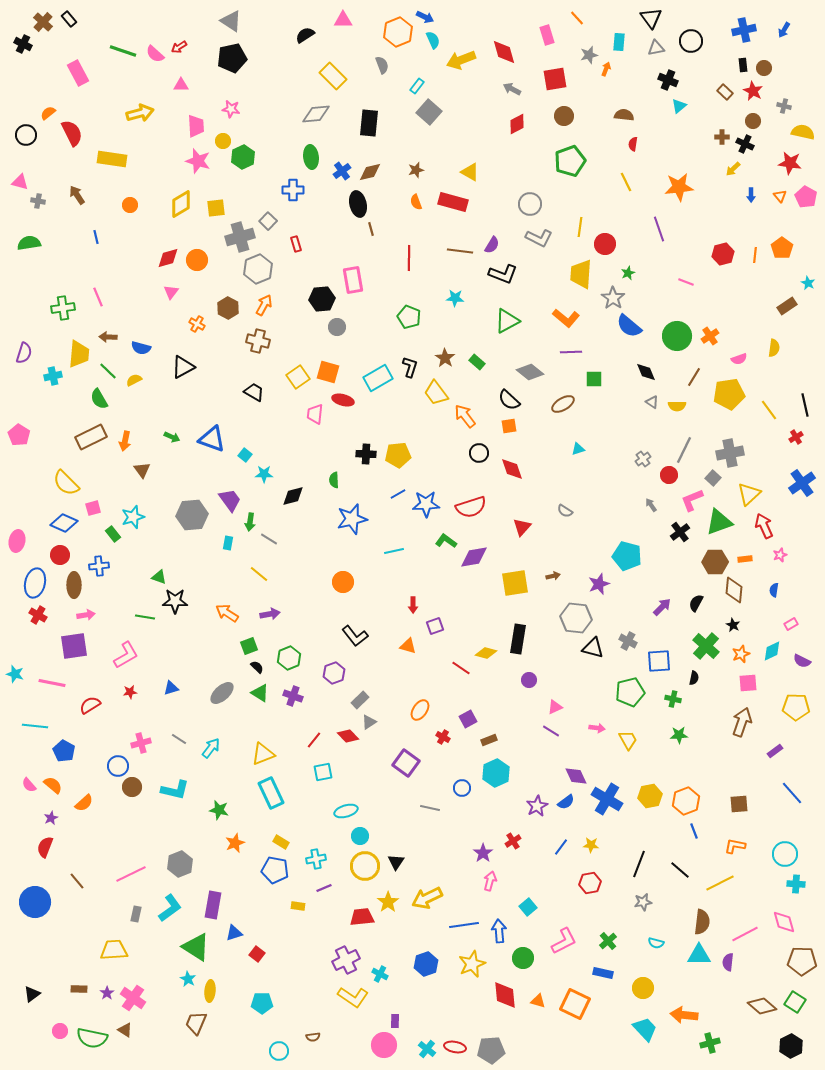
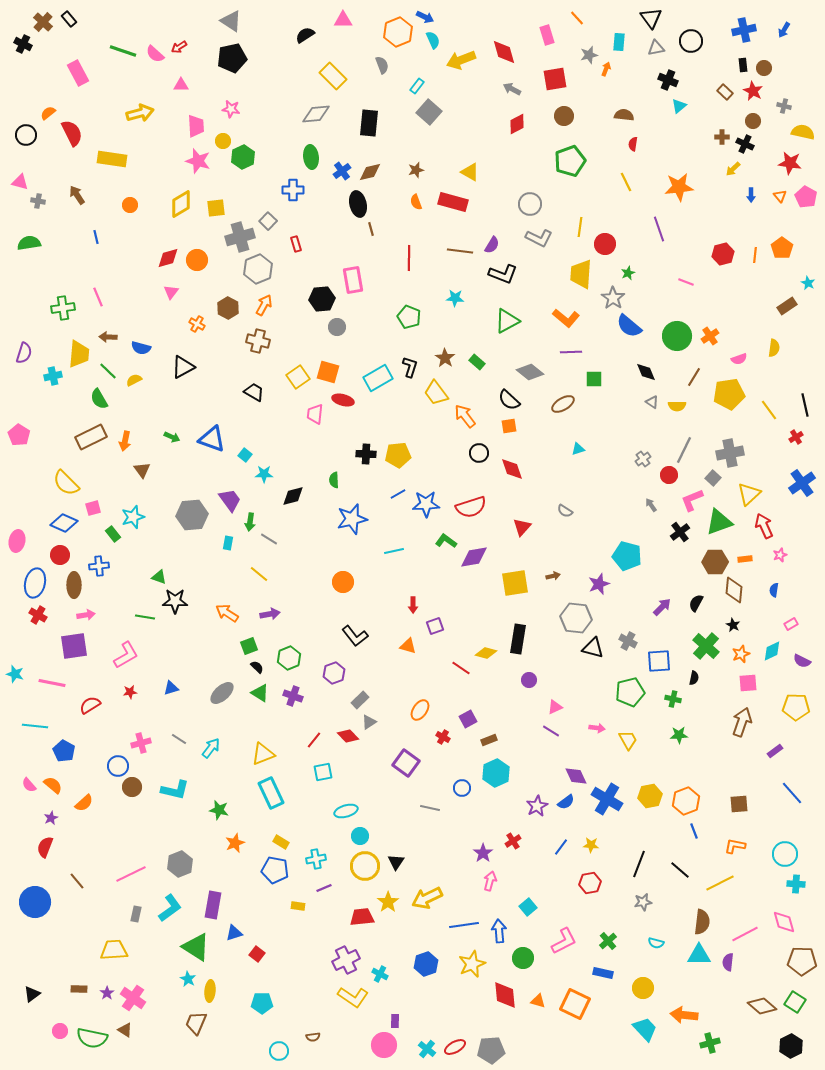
red ellipse at (455, 1047): rotated 40 degrees counterclockwise
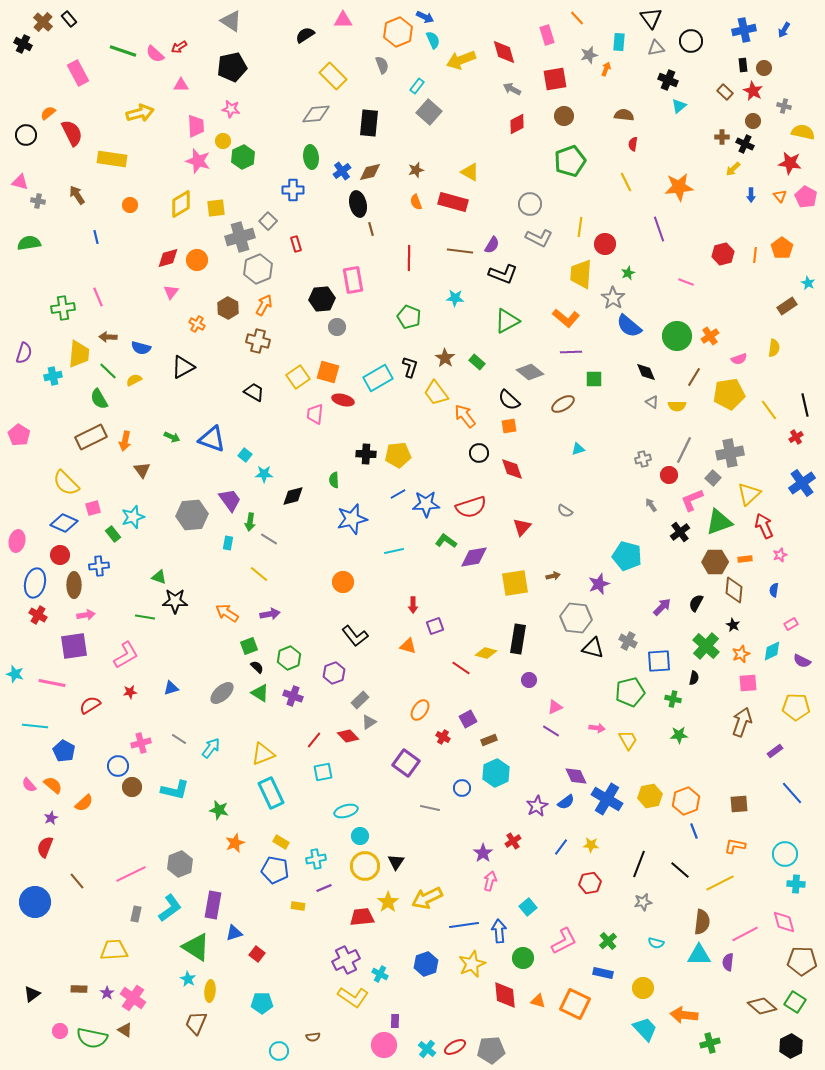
black pentagon at (232, 58): moved 9 px down
gray cross at (643, 459): rotated 21 degrees clockwise
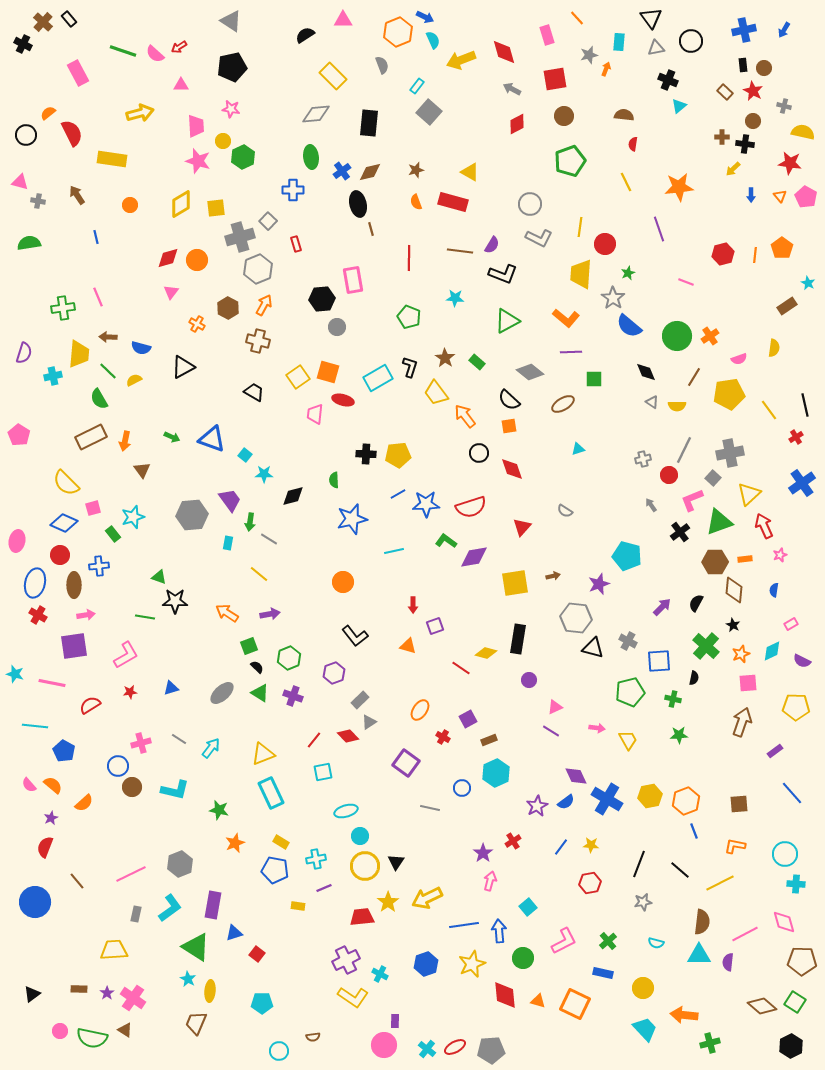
black cross at (745, 144): rotated 18 degrees counterclockwise
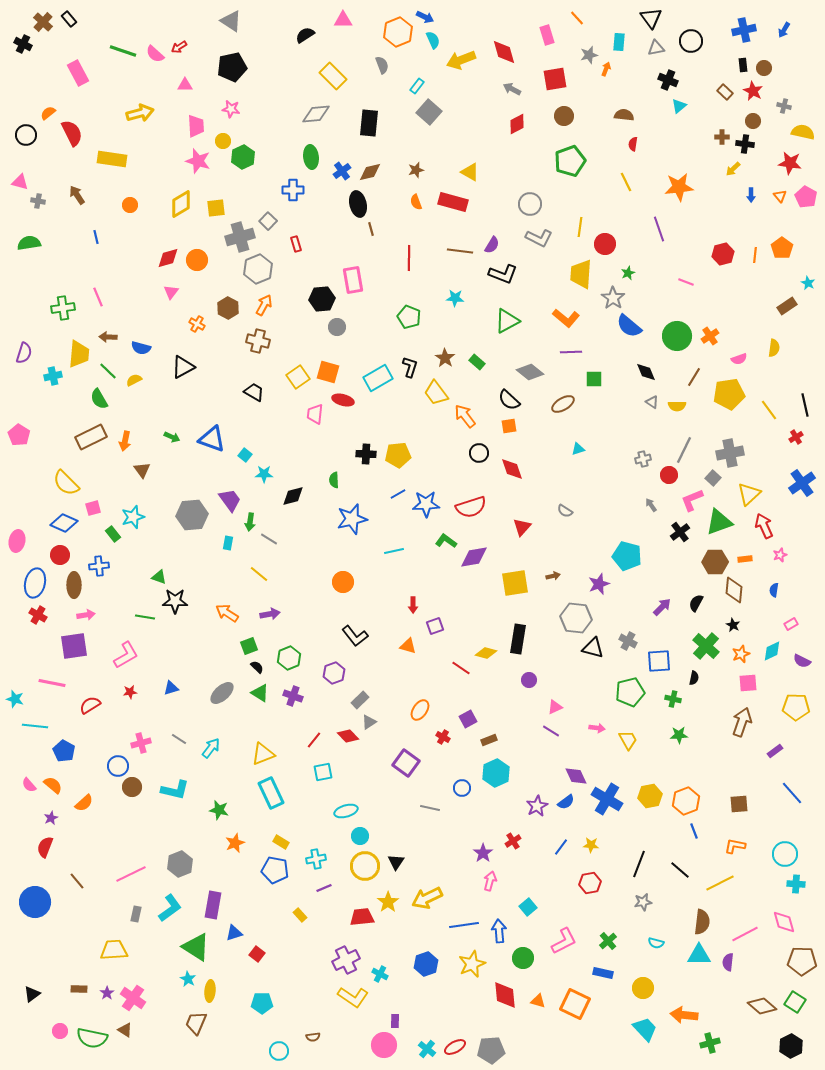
pink triangle at (181, 85): moved 4 px right
cyan star at (15, 674): moved 25 px down
yellow rectangle at (298, 906): moved 2 px right, 9 px down; rotated 40 degrees clockwise
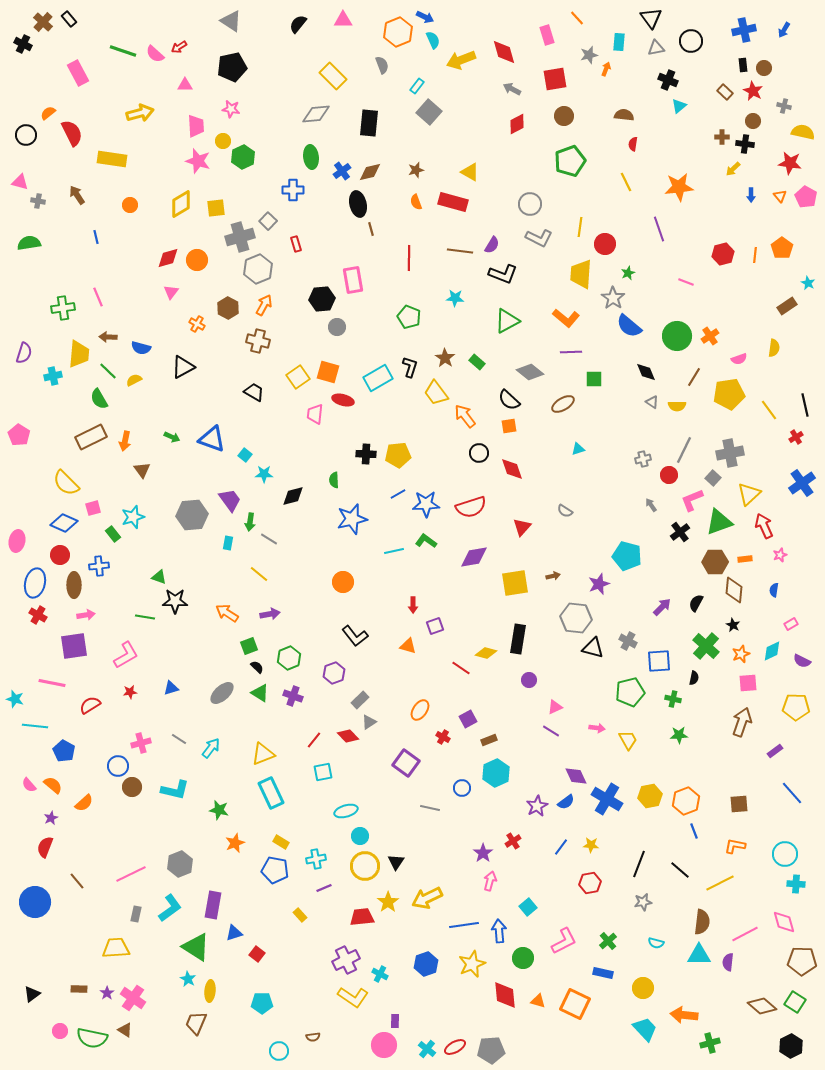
black semicircle at (305, 35): moved 7 px left, 11 px up; rotated 18 degrees counterclockwise
green L-shape at (446, 541): moved 20 px left
yellow trapezoid at (114, 950): moved 2 px right, 2 px up
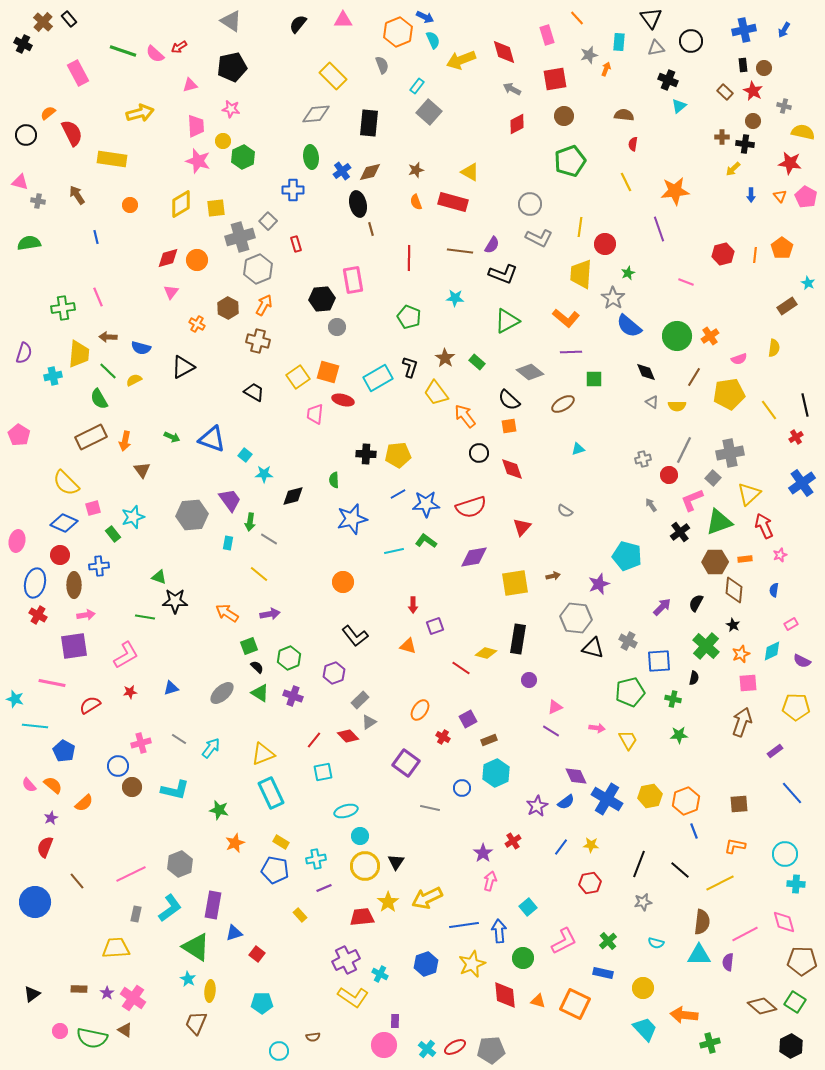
pink triangle at (185, 85): moved 5 px right; rotated 14 degrees counterclockwise
orange star at (679, 187): moved 4 px left, 4 px down
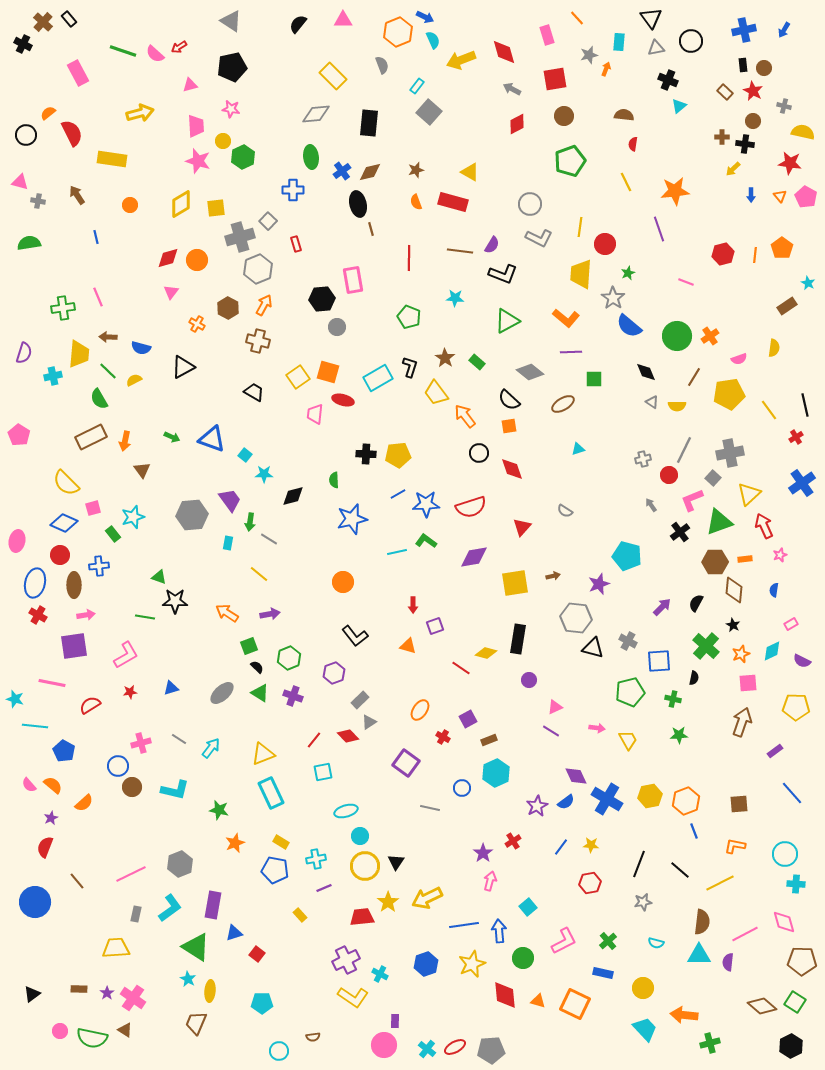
cyan line at (394, 551): moved 3 px right, 1 px down
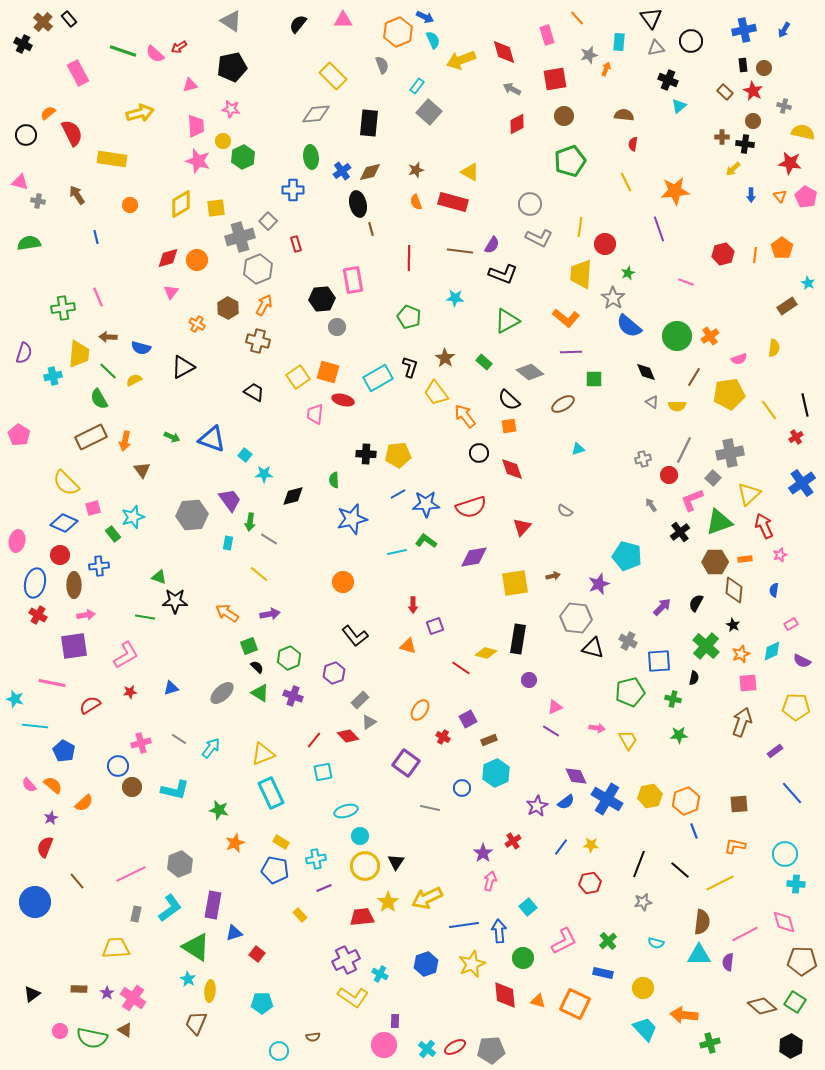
green rectangle at (477, 362): moved 7 px right
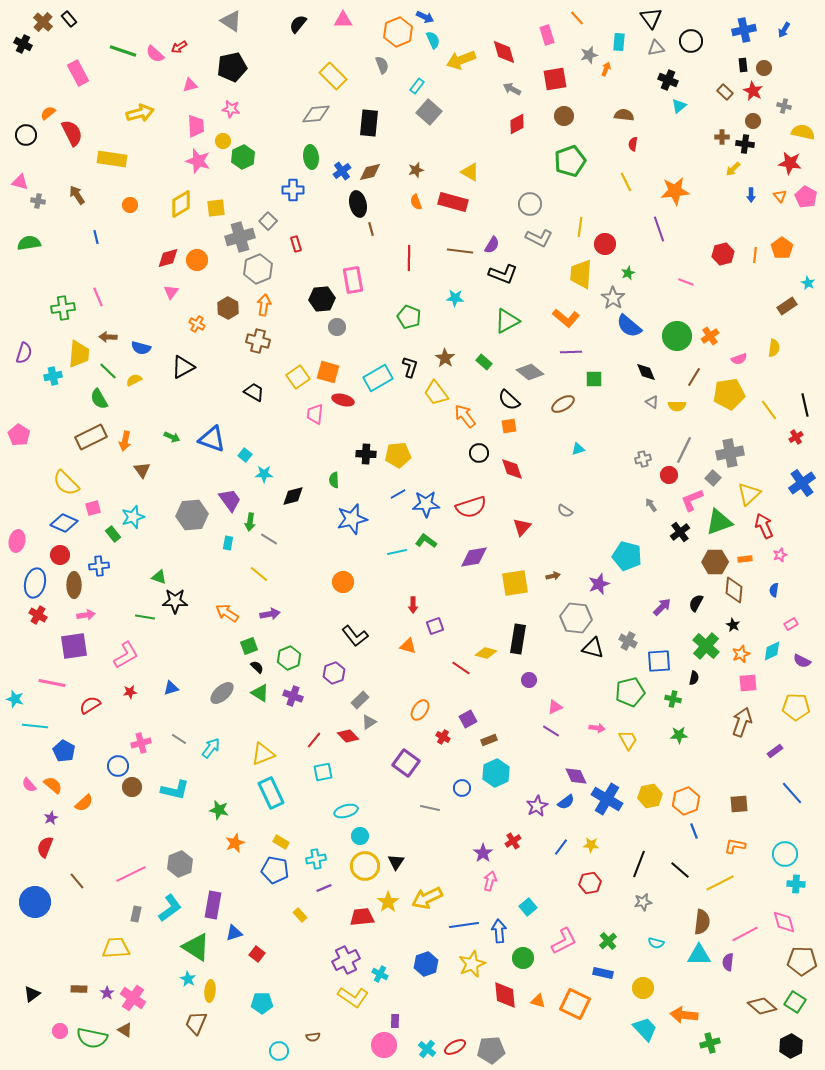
orange arrow at (264, 305): rotated 20 degrees counterclockwise
